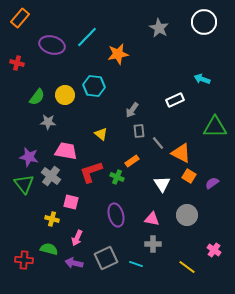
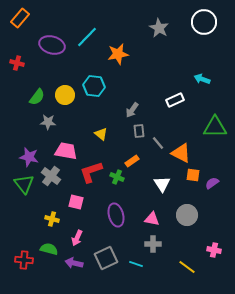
orange square at (189, 176): moved 4 px right, 1 px up; rotated 24 degrees counterclockwise
pink square at (71, 202): moved 5 px right
pink cross at (214, 250): rotated 24 degrees counterclockwise
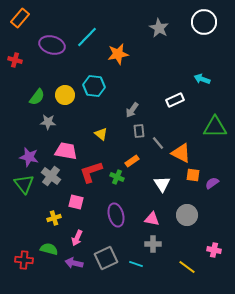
red cross at (17, 63): moved 2 px left, 3 px up
yellow cross at (52, 219): moved 2 px right, 1 px up; rotated 32 degrees counterclockwise
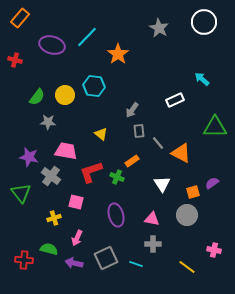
orange star at (118, 54): rotated 25 degrees counterclockwise
cyan arrow at (202, 79): rotated 21 degrees clockwise
orange square at (193, 175): moved 17 px down; rotated 24 degrees counterclockwise
green triangle at (24, 184): moved 3 px left, 9 px down
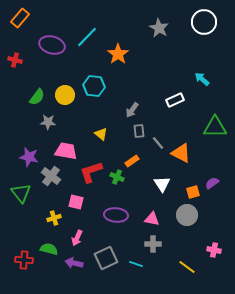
purple ellipse at (116, 215): rotated 70 degrees counterclockwise
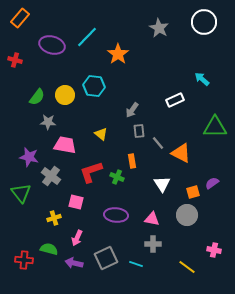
pink trapezoid at (66, 151): moved 1 px left, 6 px up
orange rectangle at (132, 161): rotated 64 degrees counterclockwise
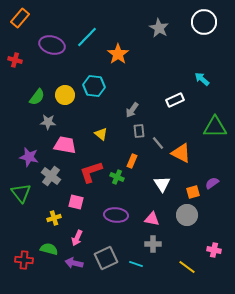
orange rectangle at (132, 161): rotated 32 degrees clockwise
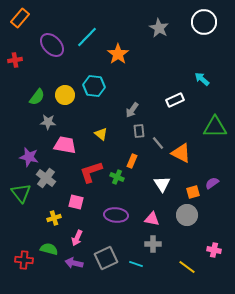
purple ellipse at (52, 45): rotated 30 degrees clockwise
red cross at (15, 60): rotated 24 degrees counterclockwise
gray cross at (51, 176): moved 5 px left, 2 px down
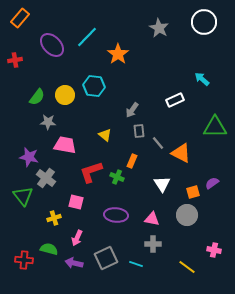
yellow triangle at (101, 134): moved 4 px right, 1 px down
green triangle at (21, 193): moved 2 px right, 3 px down
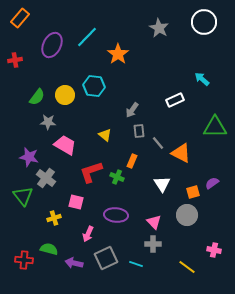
purple ellipse at (52, 45): rotated 70 degrees clockwise
pink trapezoid at (65, 145): rotated 20 degrees clockwise
pink triangle at (152, 219): moved 2 px right, 3 px down; rotated 35 degrees clockwise
pink arrow at (77, 238): moved 11 px right, 4 px up
